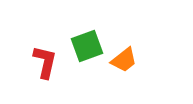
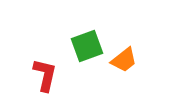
red L-shape: moved 13 px down
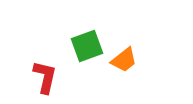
red L-shape: moved 2 px down
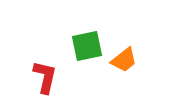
green square: rotated 8 degrees clockwise
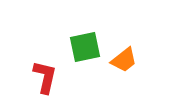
green square: moved 2 px left, 1 px down
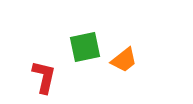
red L-shape: moved 1 px left
